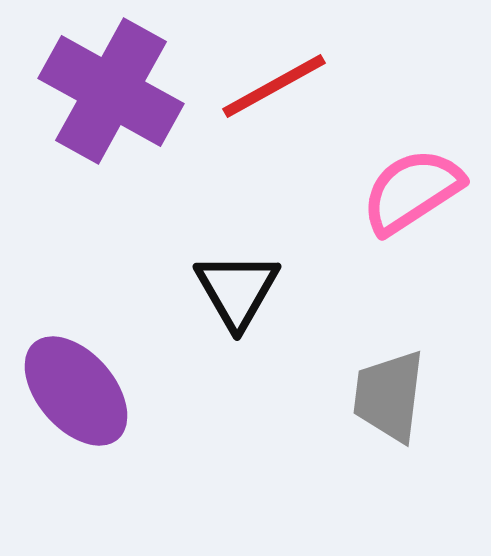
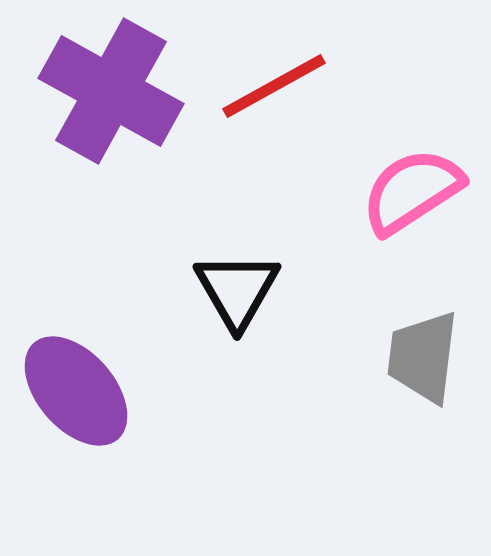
gray trapezoid: moved 34 px right, 39 px up
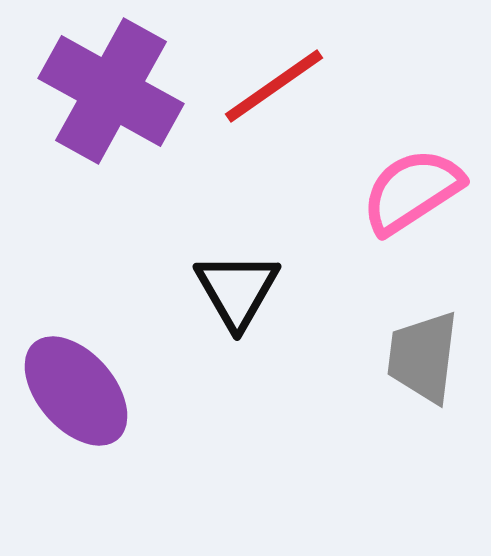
red line: rotated 6 degrees counterclockwise
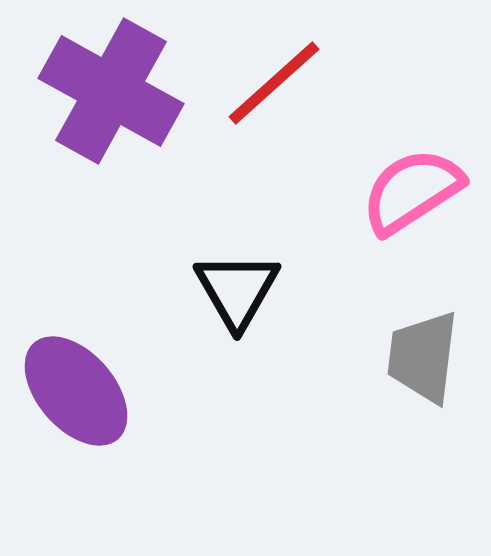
red line: moved 3 px up; rotated 7 degrees counterclockwise
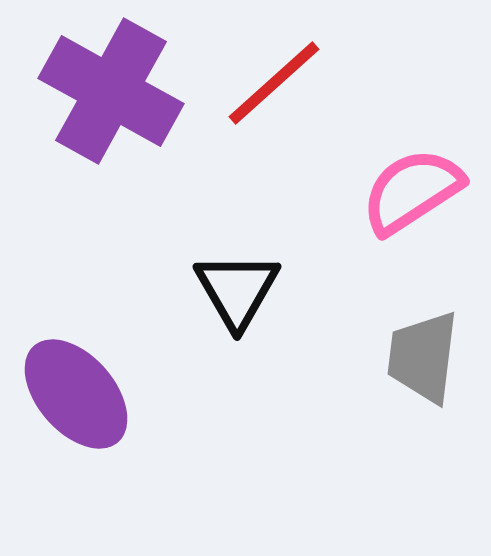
purple ellipse: moved 3 px down
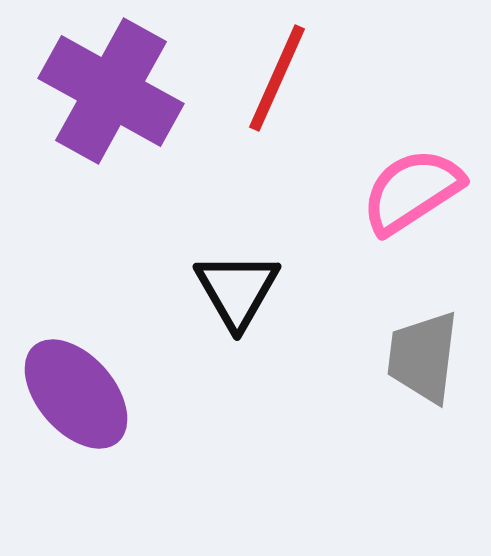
red line: moved 3 px right, 5 px up; rotated 24 degrees counterclockwise
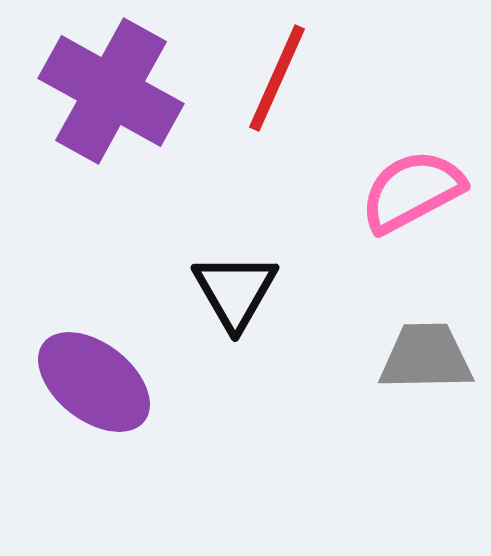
pink semicircle: rotated 5 degrees clockwise
black triangle: moved 2 px left, 1 px down
gray trapezoid: moved 3 px right; rotated 82 degrees clockwise
purple ellipse: moved 18 px right, 12 px up; rotated 11 degrees counterclockwise
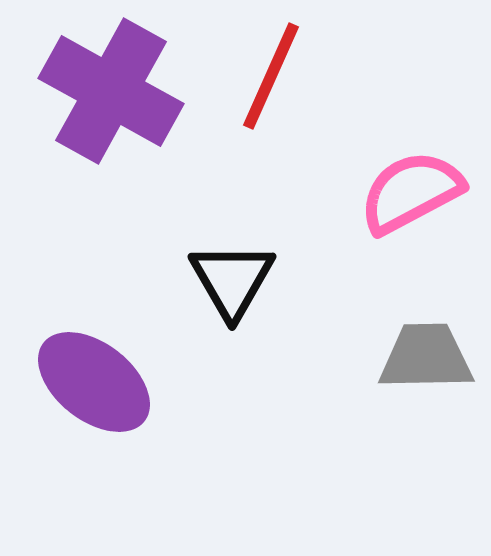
red line: moved 6 px left, 2 px up
pink semicircle: moved 1 px left, 1 px down
black triangle: moved 3 px left, 11 px up
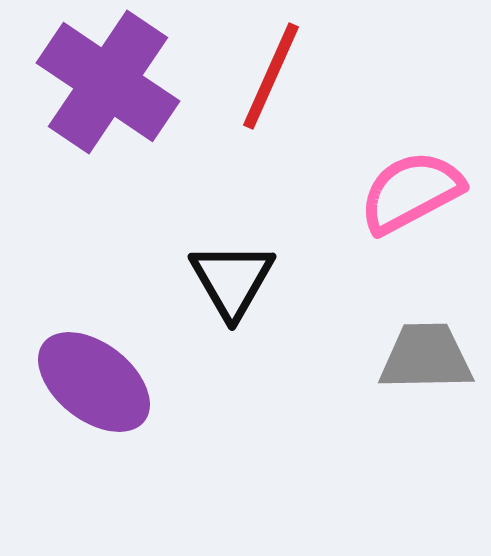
purple cross: moved 3 px left, 9 px up; rotated 5 degrees clockwise
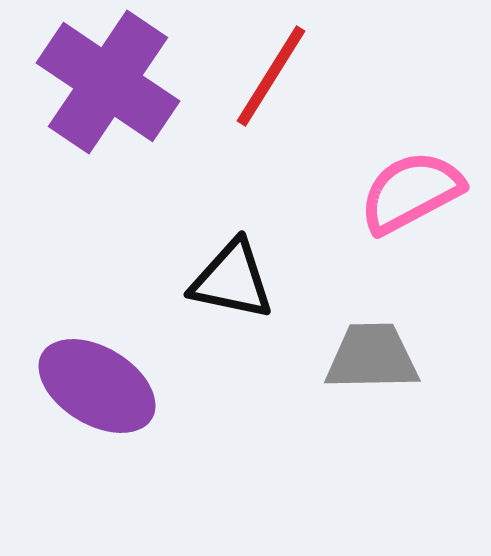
red line: rotated 8 degrees clockwise
black triangle: rotated 48 degrees counterclockwise
gray trapezoid: moved 54 px left
purple ellipse: moved 3 px right, 4 px down; rotated 7 degrees counterclockwise
